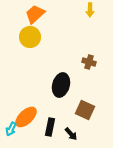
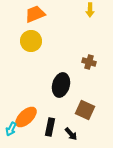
orange trapezoid: rotated 20 degrees clockwise
yellow circle: moved 1 px right, 4 px down
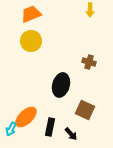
orange trapezoid: moved 4 px left
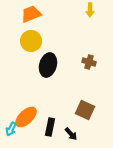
black ellipse: moved 13 px left, 20 px up
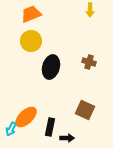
black ellipse: moved 3 px right, 2 px down
black arrow: moved 4 px left, 4 px down; rotated 48 degrees counterclockwise
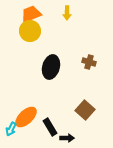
yellow arrow: moved 23 px left, 3 px down
yellow circle: moved 1 px left, 10 px up
brown square: rotated 18 degrees clockwise
black rectangle: rotated 42 degrees counterclockwise
